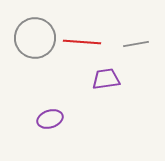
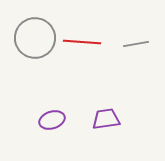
purple trapezoid: moved 40 px down
purple ellipse: moved 2 px right, 1 px down
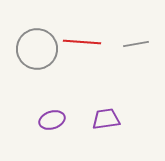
gray circle: moved 2 px right, 11 px down
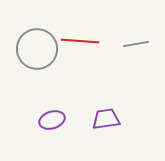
red line: moved 2 px left, 1 px up
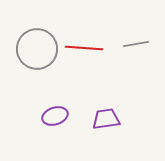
red line: moved 4 px right, 7 px down
purple ellipse: moved 3 px right, 4 px up
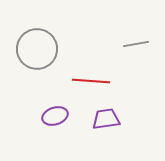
red line: moved 7 px right, 33 px down
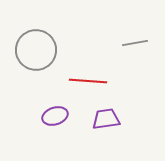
gray line: moved 1 px left, 1 px up
gray circle: moved 1 px left, 1 px down
red line: moved 3 px left
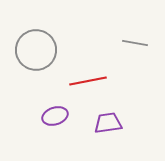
gray line: rotated 20 degrees clockwise
red line: rotated 15 degrees counterclockwise
purple trapezoid: moved 2 px right, 4 px down
